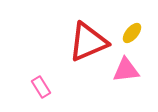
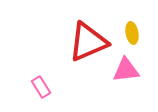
yellow ellipse: rotated 50 degrees counterclockwise
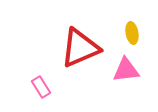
red triangle: moved 8 px left, 6 px down
